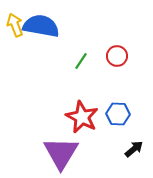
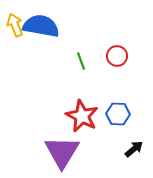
green line: rotated 54 degrees counterclockwise
red star: moved 1 px up
purple triangle: moved 1 px right, 1 px up
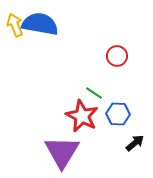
blue semicircle: moved 1 px left, 2 px up
green line: moved 13 px right, 32 px down; rotated 36 degrees counterclockwise
black arrow: moved 1 px right, 6 px up
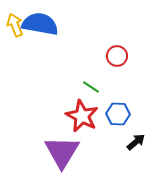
green line: moved 3 px left, 6 px up
black arrow: moved 1 px right, 1 px up
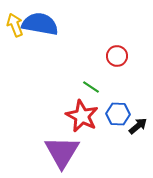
black arrow: moved 2 px right, 16 px up
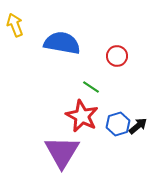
blue semicircle: moved 22 px right, 19 px down
blue hexagon: moved 10 px down; rotated 20 degrees counterclockwise
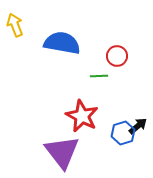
green line: moved 8 px right, 11 px up; rotated 36 degrees counterclockwise
blue hexagon: moved 5 px right, 9 px down
purple triangle: rotated 9 degrees counterclockwise
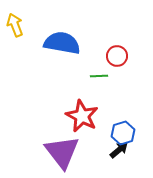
black arrow: moved 19 px left, 24 px down
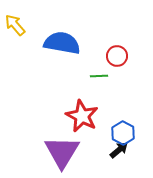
yellow arrow: rotated 20 degrees counterclockwise
blue hexagon: rotated 15 degrees counterclockwise
purple triangle: rotated 9 degrees clockwise
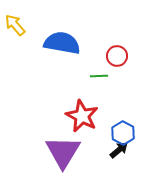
purple triangle: moved 1 px right
